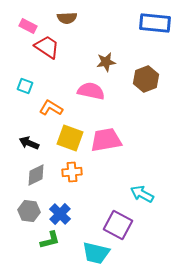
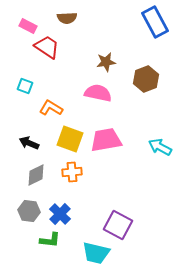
blue rectangle: moved 1 px up; rotated 56 degrees clockwise
pink semicircle: moved 7 px right, 2 px down
yellow square: moved 1 px down
cyan arrow: moved 18 px right, 47 px up
green L-shape: rotated 20 degrees clockwise
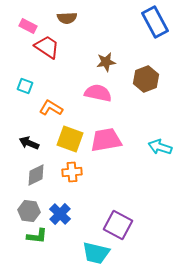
cyan arrow: rotated 10 degrees counterclockwise
green L-shape: moved 13 px left, 4 px up
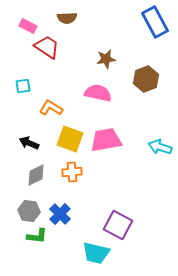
brown star: moved 3 px up
cyan square: moved 2 px left; rotated 28 degrees counterclockwise
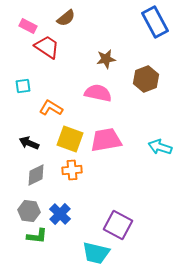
brown semicircle: moved 1 px left; rotated 36 degrees counterclockwise
orange cross: moved 2 px up
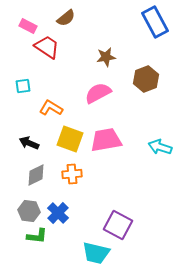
brown star: moved 2 px up
pink semicircle: rotated 40 degrees counterclockwise
orange cross: moved 4 px down
blue cross: moved 2 px left, 1 px up
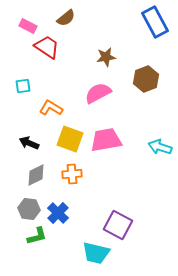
gray hexagon: moved 2 px up
green L-shape: rotated 20 degrees counterclockwise
